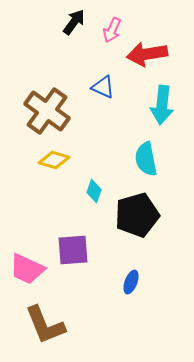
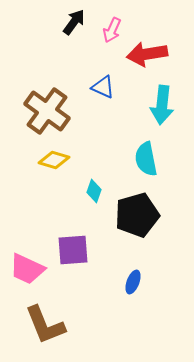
blue ellipse: moved 2 px right
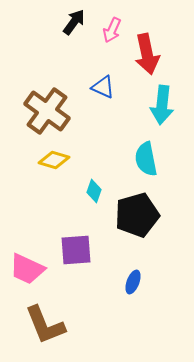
red arrow: rotated 93 degrees counterclockwise
purple square: moved 3 px right
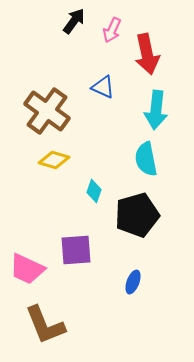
black arrow: moved 1 px up
cyan arrow: moved 6 px left, 5 px down
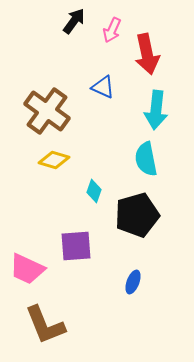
purple square: moved 4 px up
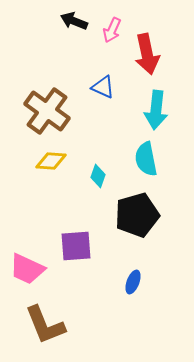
black arrow: rotated 104 degrees counterclockwise
yellow diamond: moved 3 px left, 1 px down; rotated 12 degrees counterclockwise
cyan diamond: moved 4 px right, 15 px up
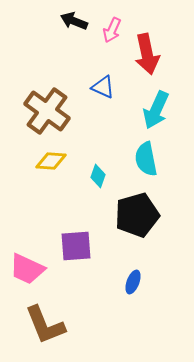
cyan arrow: rotated 18 degrees clockwise
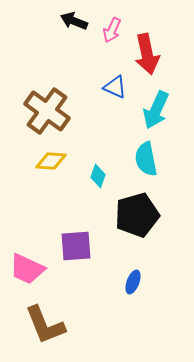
blue triangle: moved 12 px right
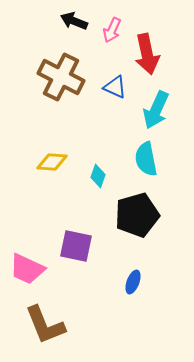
brown cross: moved 14 px right, 34 px up; rotated 9 degrees counterclockwise
yellow diamond: moved 1 px right, 1 px down
purple square: rotated 16 degrees clockwise
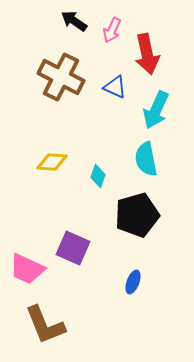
black arrow: rotated 12 degrees clockwise
purple square: moved 3 px left, 2 px down; rotated 12 degrees clockwise
